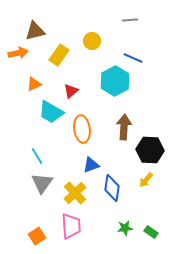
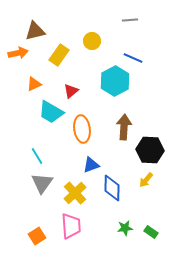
blue diamond: rotated 8 degrees counterclockwise
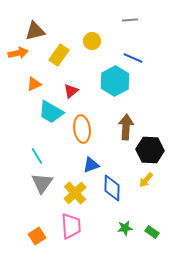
brown arrow: moved 2 px right
green rectangle: moved 1 px right
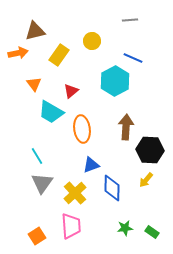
orange triangle: rotated 42 degrees counterclockwise
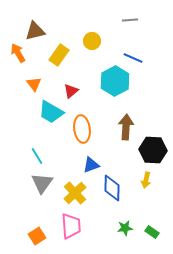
orange arrow: rotated 108 degrees counterclockwise
black hexagon: moved 3 px right
yellow arrow: rotated 28 degrees counterclockwise
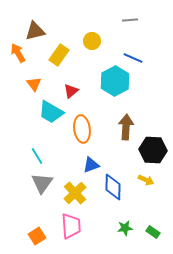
yellow arrow: rotated 77 degrees counterclockwise
blue diamond: moved 1 px right, 1 px up
green rectangle: moved 1 px right
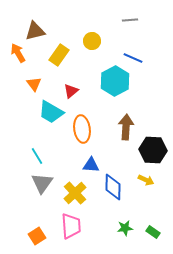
blue triangle: rotated 24 degrees clockwise
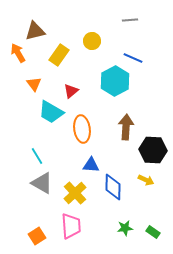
gray triangle: rotated 35 degrees counterclockwise
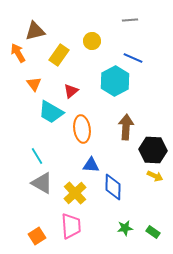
yellow arrow: moved 9 px right, 4 px up
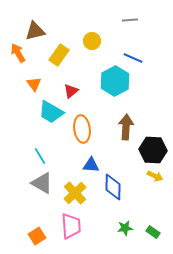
cyan line: moved 3 px right
